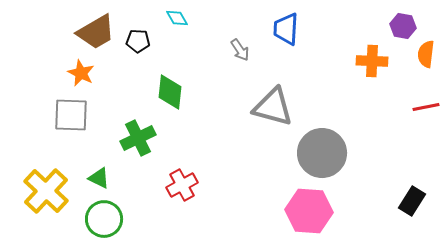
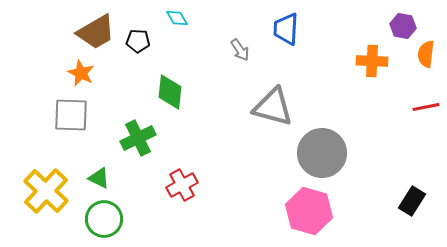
pink hexagon: rotated 12 degrees clockwise
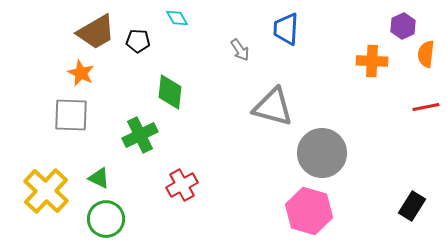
purple hexagon: rotated 25 degrees clockwise
green cross: moved 2 px right, 3 px up
black rectangle: moved 5 px down
green circle: moved 2 px right
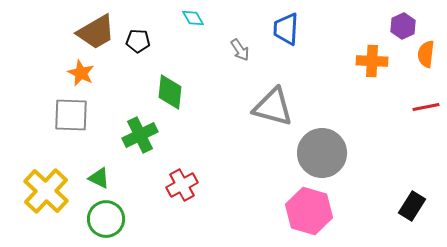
cyan diamond: moved 16 px right
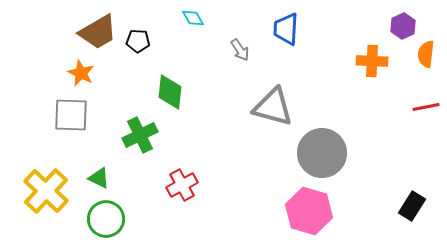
brown trapezoid: moved 2 px right
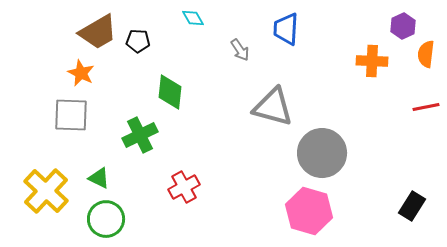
red cross: moved 2 px right, 2 px down
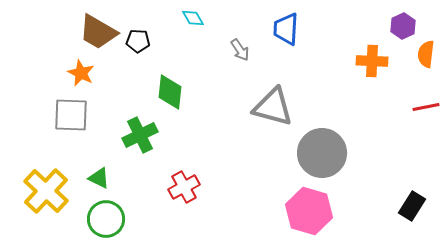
brown trapezoid: rotated 60 degrees clockwise
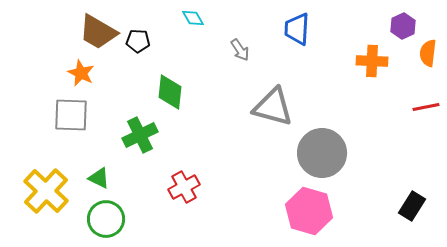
blue trapezoid: moved 11 px right
orange semicircle: moved 2 px right, 1 px up
